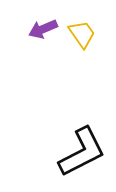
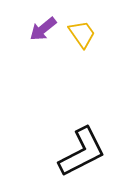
purple arrow: rotated 16 degrees counterclockwise
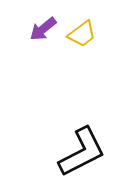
yellow trapezoid: rotated 88 degrees clockwise
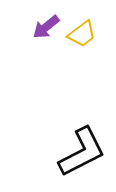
purple arrow: moved 3 px right, 2 px up
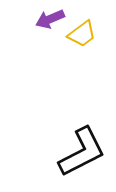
purple arrow: moved 4 px right, 8 px up; rotated 16 degrees clockwise
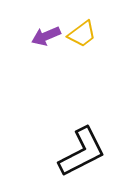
purple arrow: moved 4 px left, 17 px down
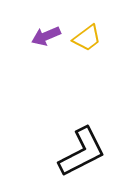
yellow trapezoid: moved 5 px right, 4 px down
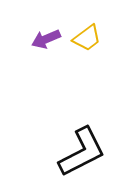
purple arrow: moved 3 px down
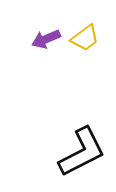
yellow trapezoid: moved 2 px left
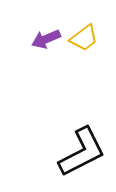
yellow trapezoid: moved 1 px left
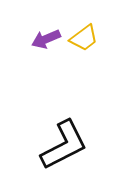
black L-shape: moved 18 px left, 7 px up
